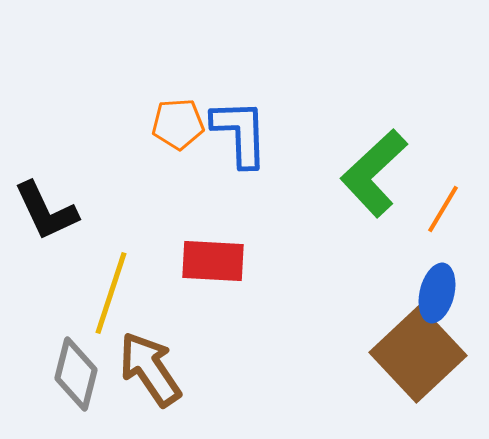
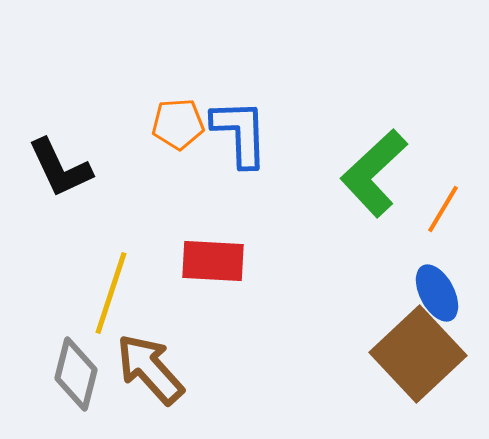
black L-shape: moved 14 px right, 43 px up
blue ellipse: rotated 42 degrees counterclockwise
brown arrow: rotated 8 degrees counterclockwise
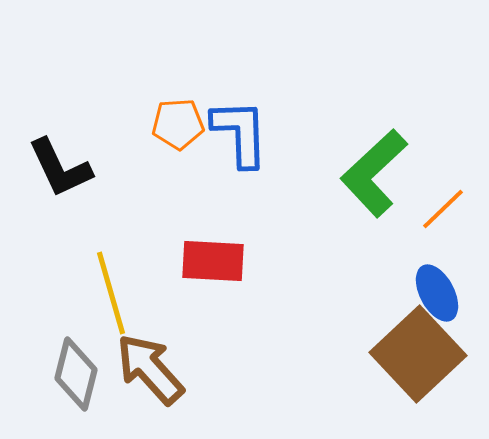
orange line: rotated 15 degrees clockwise
yellow line: rotated 34 degrees counterclockwise
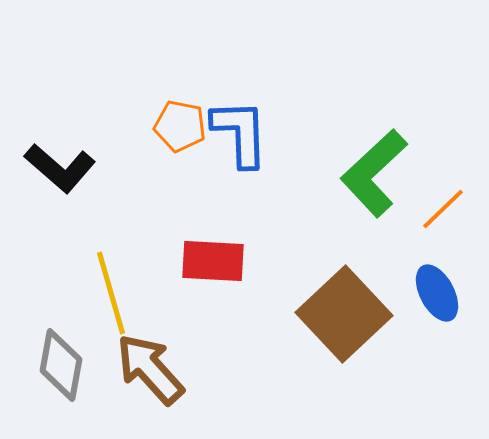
orange pentagon: moved 2 px right, 2 px down; rotated 15 degrees clockwise
black L-shape: rotated 24 degrees counterclockwise
brown square: moved 74 px left, 40 px up
gray diamond: moved 15 px left, 9 px up; rotated 4 degrees counterclockwise
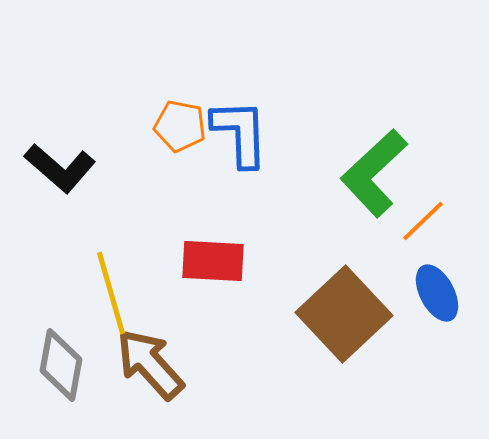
orange line: moved 20 px left, 12 px down
brown arrow: moved 5 px up
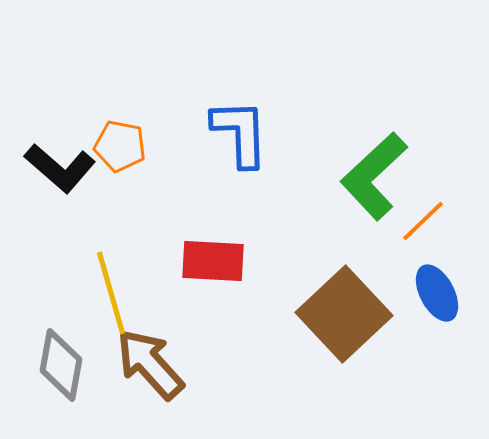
orange pentagon: moved 60 px left, 20 px down
green L-shape: moved 3 px down
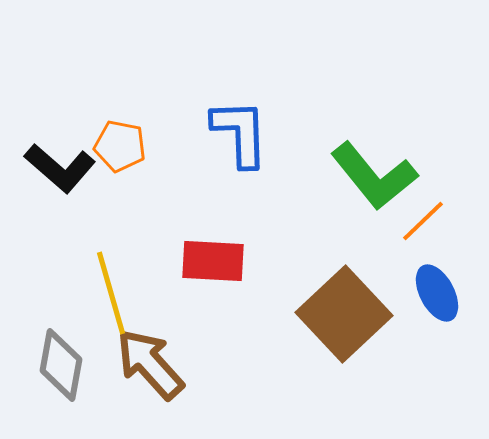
green L-shape: rotated 86 degrees counterclockwise
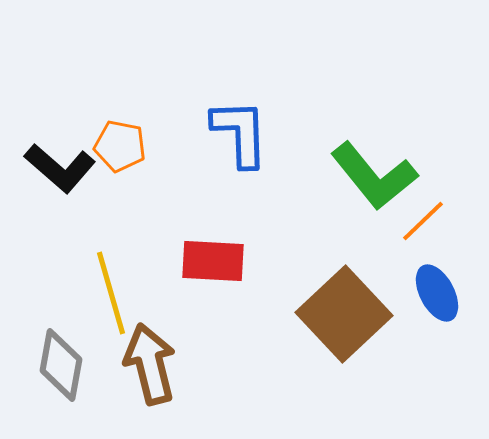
brown arrow: rotated 28 degrees clockwise
